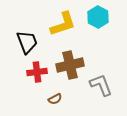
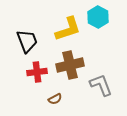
yellow L-shape: moved 5 px right, 5 px down
black trapezoid: moved 1 px up
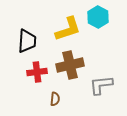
black trapezoid: rotated 25 degrees clockwise
gray L-shape: rotated 75 degrees counterclockwise
brown semicircle: rotated 56 degrees counterclockwise
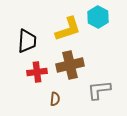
gray L-shape: moved 2 px left, 5 px down
